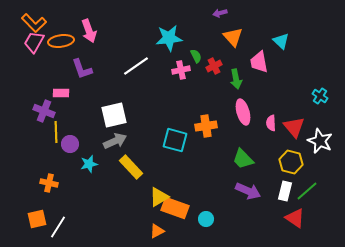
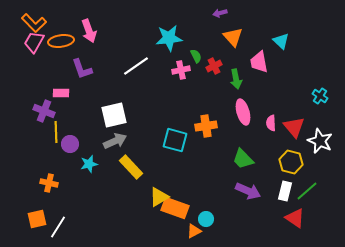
orange triangle at (157, 231): moved 37 px right
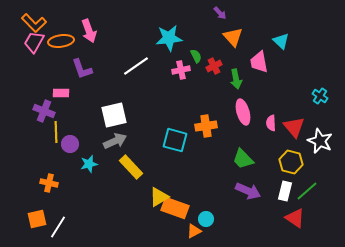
purple arrow at (220, 13): rotated 120 degrees counterclockwise
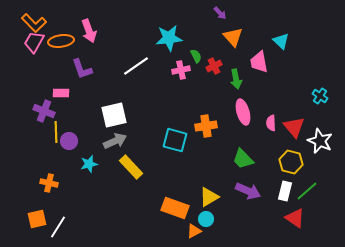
purple circle at (70, 144): moved 1 px left, 3 px up
yellow triangle at (159, 197): moved 50 px right
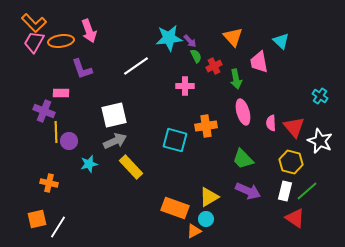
purple arrow at (220, 13): moved 30 px left, 28 px down
pink cross at (181, 70): moved 4 px right, 16 px down; rotated 12 degrees clockwise
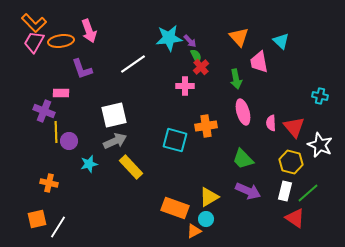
orange triangle at (233, 37): moved 6 px right
white line at (136, 66): moved 3 px left, 2 px up
red cross at (214, 66): moved 13 px left, 1 px down; rotated 14 degrees counterclockwise
cyan cross at (320, 96): rotated 21 degrees counterclockwise
white star at (320, 141): moved 4 px down
green line at (307, 191): moved 1 px right, 2 px down
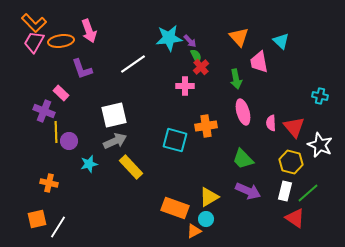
pink rectangle at (61, 93): rotated 42 degrees clockwise
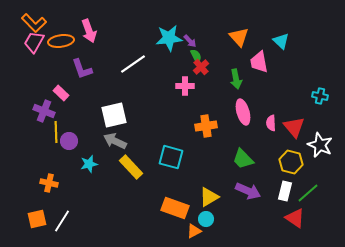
cyan square at (175, 140): moved 4 px left, 17 px down
gray arrow at (115, 141): rotated 130 degrees counterclockwise
white line at (58, 227): moved 4 px right, 6 px up
